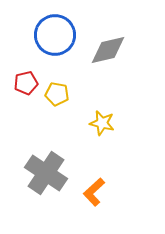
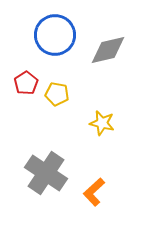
red pentagon: rotated 20 degrees counterclockwise
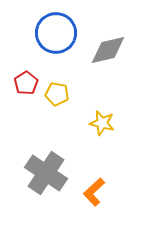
blue circle: moved 1 px right, 2 px up
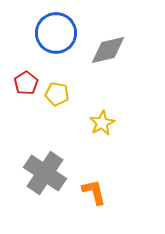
yellow star: rotated 30 degrees clockwise
gray cross: moved 1 px left
orange L-shape: rotated 120 degrees clockwise
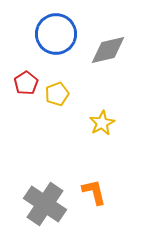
blue circle: moved 1 px down
yellow pentagon: rotated 30 degrees counterclockwise
gray cross: moved 31 px down
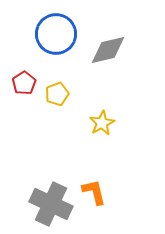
red pentagon: moved 2 px left
gray cross: moved 6 px right; rotated 9 degrees counterclockwise
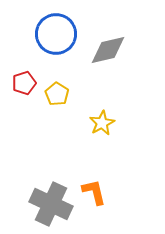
red pentagon: rotated 15 degrees clockwise
yellow pentagon: rotated 20 degrees counterclockwise
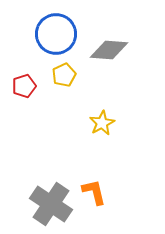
gray diamond: moved 1 px right; rotated 18 degrees clockwise
red pentagon: moved 3 px down
yellow pentagon: moved 7 px right, 19 px up; rotated 15 degrees clockwise
gray cross: rotated 9 degrees clockwise
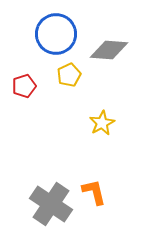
yellow pentagon: moved 5 px right
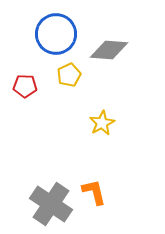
red pentagon: moved 1 px right; rotated 20 degrees clockwise
